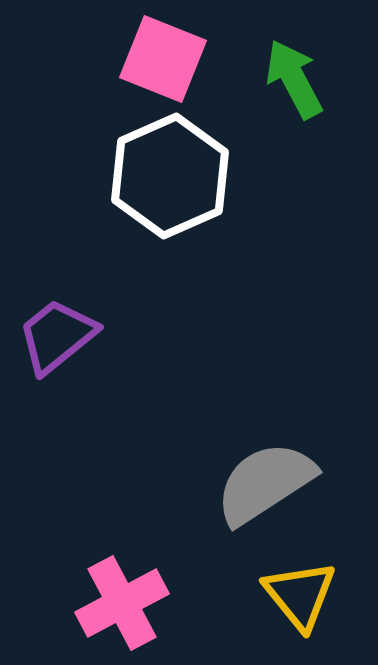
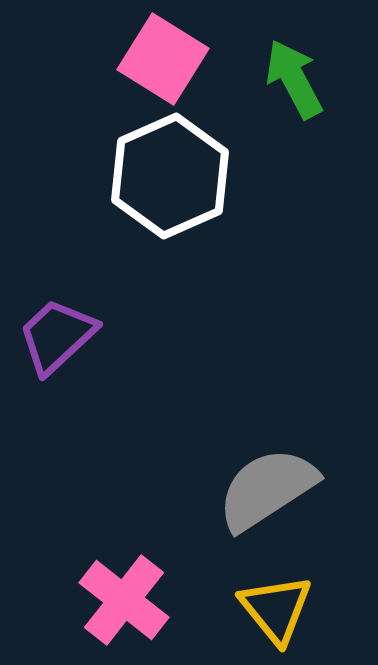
pink square: rotated 10 degrees clockwise
purple trapezoid: rotated 4 degrees counterclockwise
gray semicircle: moved 2 px right, 6 px down
yellow triangle: moved 24 px left, 14 px down
pink cross: moved 2 px right, 3 px up; rotated 24 degrees counterclockwise
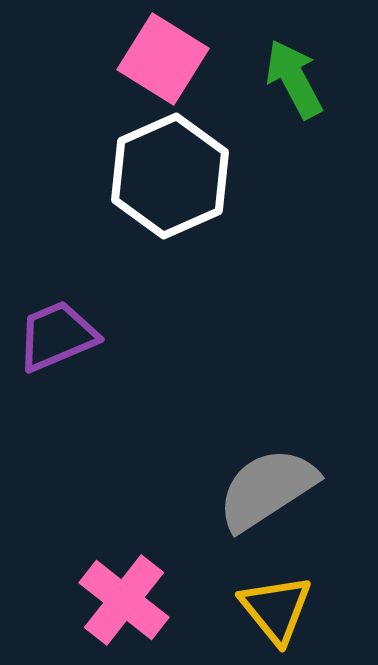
purple trapezoid: rotated 20 degrees clockwise
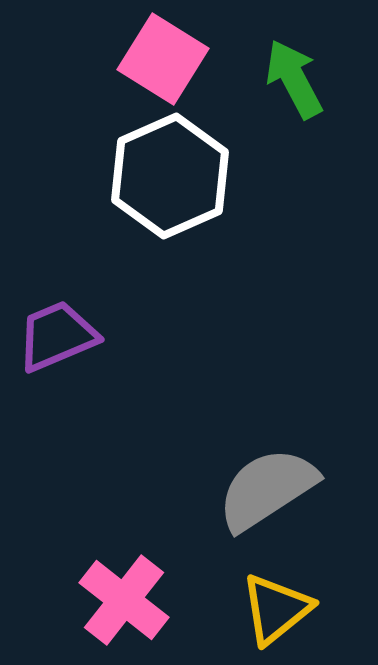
yellow triangle: rotated 30 degrees clockwise
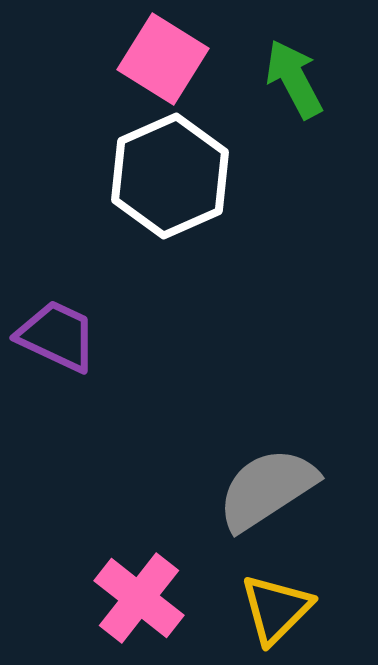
purple trapezoid: rotated 48 degrees clockwise
pink cross: moved 15 px right, 2 px up
yellow triangle: rotated 6 degrees counterclockwise
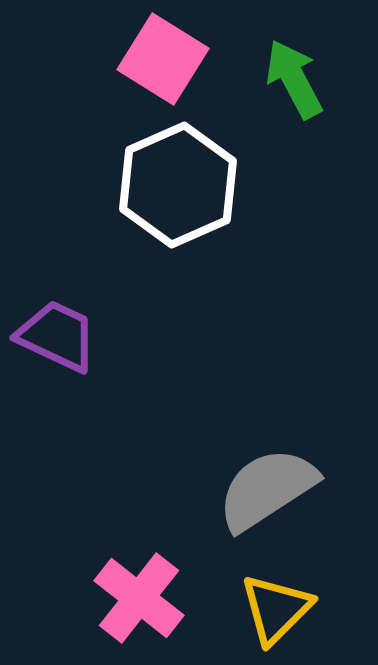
white hexagon: moved 8 px right, 9 px down
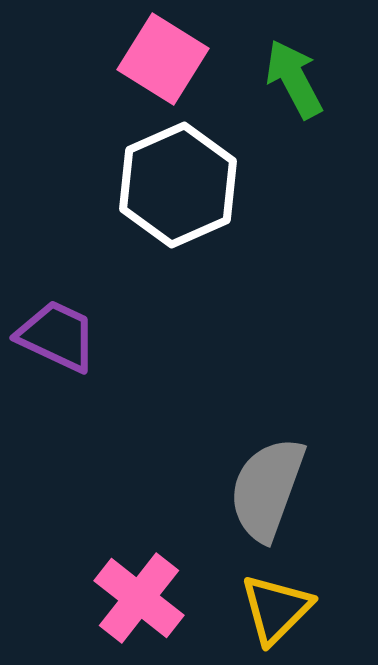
gray semicircle: rotated 37 degrees counterclockwise
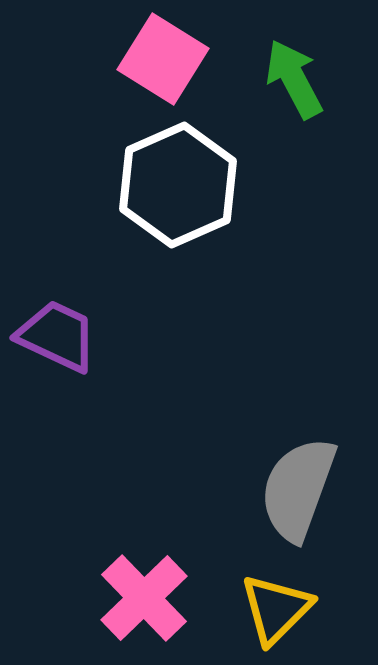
gray semicircle: moved 31 px right
pink cross: moved 5 px right; rotated 8 degrees clockwise
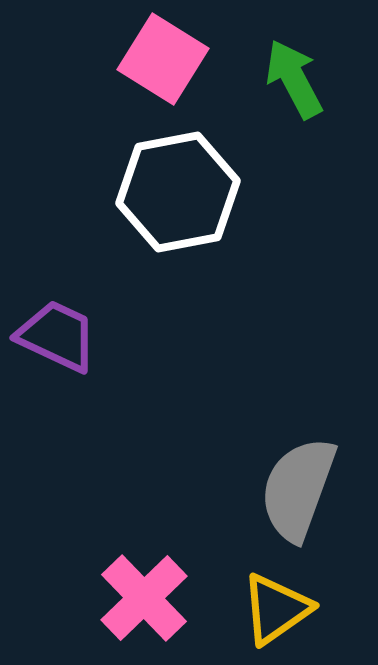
white hexagon: moved 7 px down; rotated 13 degrees clockwise
yellow triangle: rotated 10 degrees clockwise
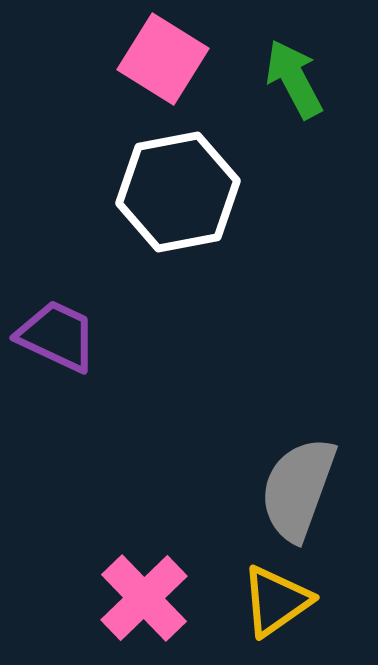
yellow triangle: moved 8 px up
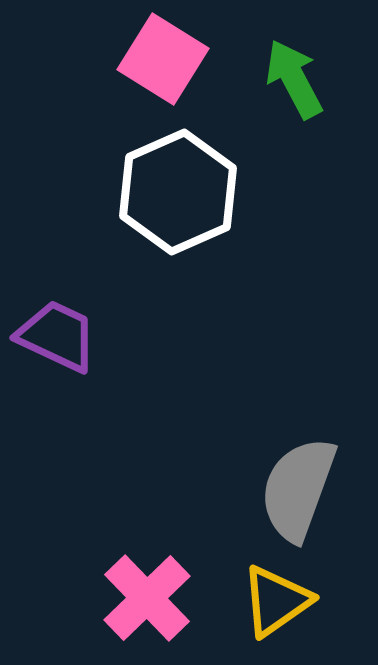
white hexagon: rotated 13 degrees counterclockwise
pink cross: moved 3 px right
